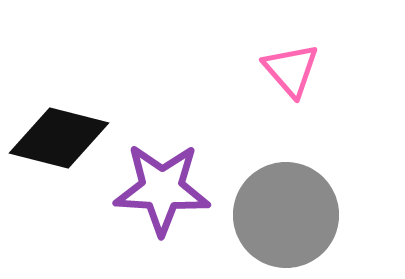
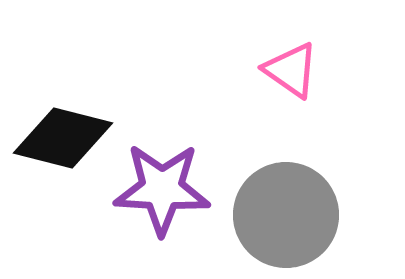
pink triangle: rotated 14 degrees counterclockwise
black diamond: moved 4 px right
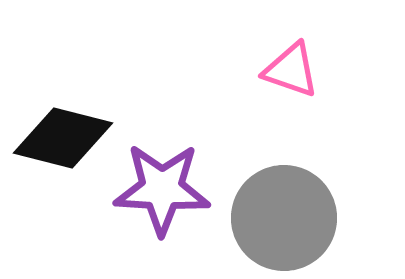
pink triangle: rotated 16 degrees counterclockwise
gray circle: moved 2 px left, 3 px down
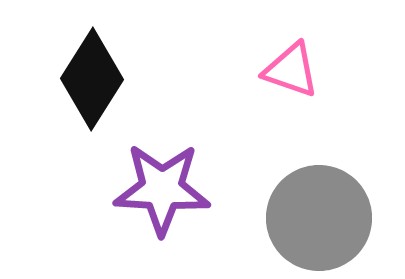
black diamond: moved 29 px right, 59 px up; rotated 72 degrees counterclockwise
gray circle: moved 35 px right
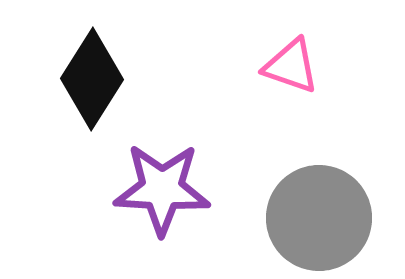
pink triangle: moved 4 px up
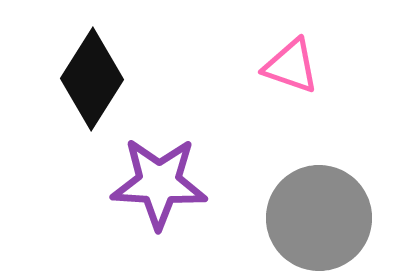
purple star: moved 3 px left, 6 px up
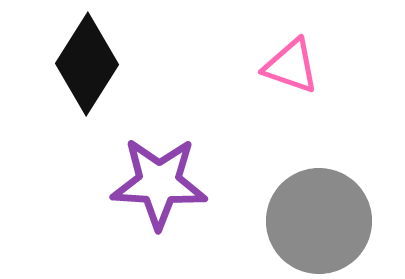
black diamond: moved 5 px left, 15 px up
gray circle: moved 3 px down
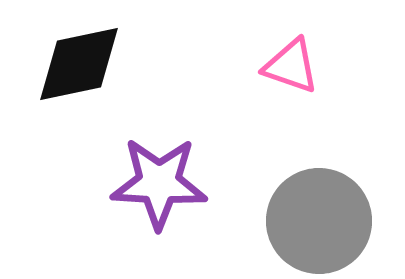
black diamond: moved 8 px left; rotated 46 degrees clockwise
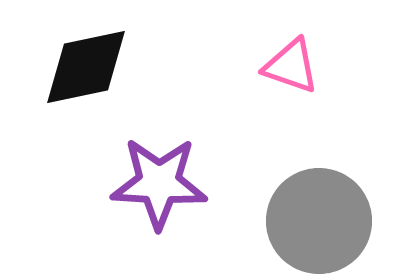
black diamond: moved 7 px right, 3 px down
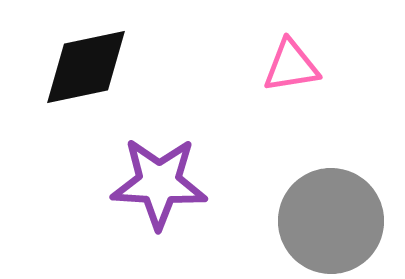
pink triangle: rotated 28 degrees counterclockwise
gray circle: moved 12 px right
